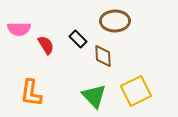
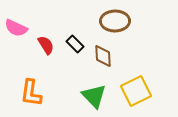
pink semicircle: moved 3 px left, 1 px up; rotated 25 degrees clockwise
black rectangle: moved 3 px left, 5 px down
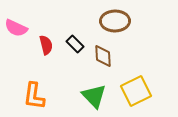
red semicircle: rotated 18 degrees clockwise
orange L-shape: moved 3 px right, 3 px down
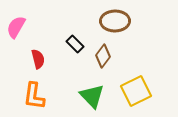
pink semicircle: moved 1 px up; rotated 95 degrees clockwise
red semicircle: moved 8 px left, 14 px down
brown diamond: rotated 40 degrees clockwise
green triangle: moved 2 px left
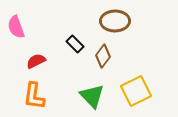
pink semicircle: rotated 50 degrees counterclockwise
red semicircle: moved 2 px left, 2 px down; rotated 102 degrees counterclockwise
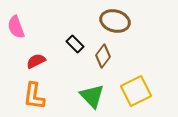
brown ellipse: rotated 16 degrees clockwise
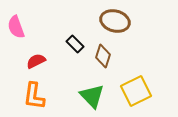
brown diamond: rotated 20 degrees counterclockwise
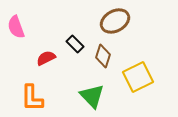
brown ellipse: rotated 44 degrees counterclockwise
red semicircle: moved 10 px right, 3 px up
yellow square: moved 2 px right, 14 px up
orange L-shape: moved 2 px left, 2 px down; rotated 8 degrees counterclockwise
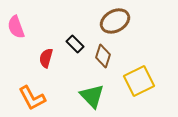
red semicircle: rotated 48 degrees counterclockwise
yellow square: moved 1 px right, 4 px down
orange L-shape: rotated 28 degrees counterclockwise
